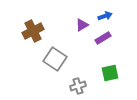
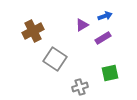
gray cross: moved 2 px right, 1 px down
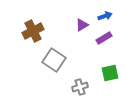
purple rectangle: moved 1 px right
gray square: moved 1 px left, 1 px down
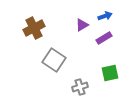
brown cross: moved 1 px right, 3 px up
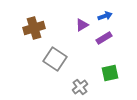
brown cross: rotated 10 degrees clockwise
gray square: moved 1 px right, 1 px up
gray cross: rotated 21 degrees counterclockwise
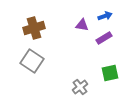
purple triangle: rotated 40 degrees clockwise
gray square: moved 23 px left, 2 px down
